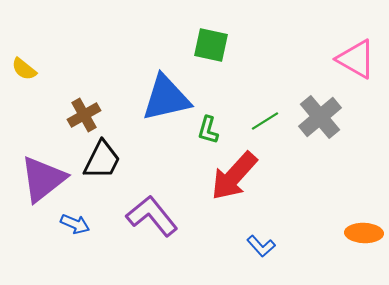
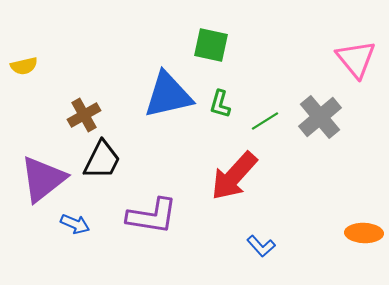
pink triangle: rotated 21 degrees clockwise
yellow semicircle: moved 3 px up; rotated 52 degrees counterclockwise
blue triangle: moved 2 px right, 3 px up
green L-shape: moved 12 px right, 26 px up
purple L-shape: rotated 138 degrees clockwise
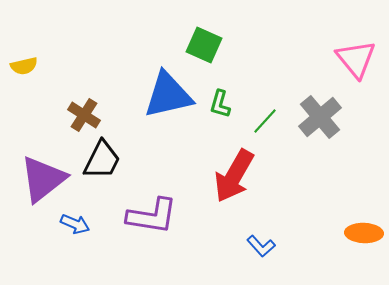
green square: moved 7 px left; rotated 12 degrees clockwise
brown cross: rotated 28 degrees counterclockwise
green line: rotated 16 degrees counterclockwise
red arrow: rotated 12 degrees counterclockwise
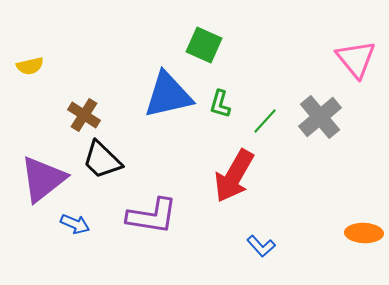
yellow semicircle: moved 6 px right
black trapezoid: rotated 108 degrees clockwise
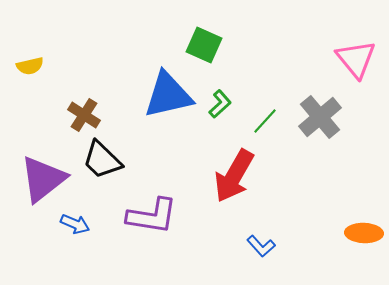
green L-shape: rotated 148 degrees counterclockwise
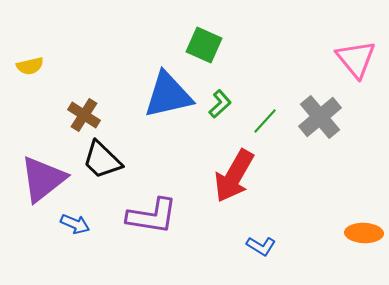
blue L-shape: rotated 16 degrees counterclockwise
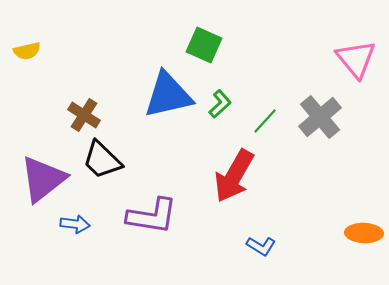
yellow semicircle: moved 3 px left, 15 px up
blue arrow: rotated 16 degrees counterclockwise
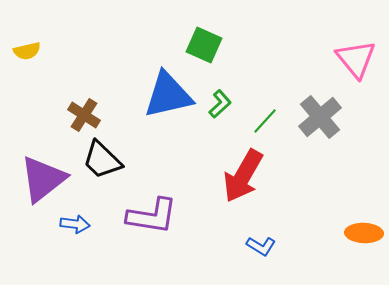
red arrow: moved 9 px right
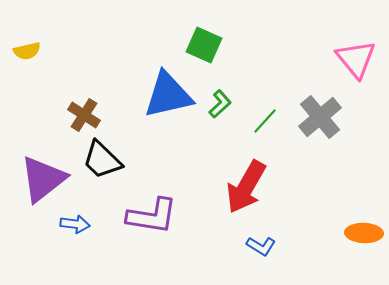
red arrow: moved 3 px right, 11 px down
